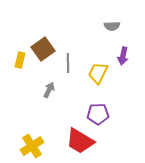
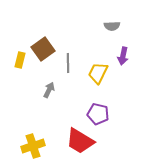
purple pentagon: rotated 15 degrees clockwise
yellow cross: moved 1 px right; rotated 15 degrees clockwise
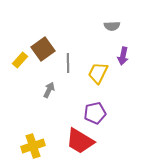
yellow rectangle: rotated 28 degrees clockwise
purple pentagon: moved 3 px left, 1 px up; rotated 25 degrees counterclockwise
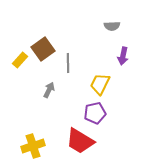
yellow trapezoid: moved 2 px right, 11 px down
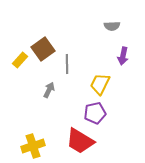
gray line: moved 1 px left, 1 px down
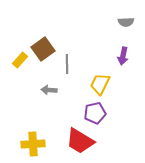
gray semicircle: moved 14 px right, 4 px up
gray arrow: rotated 112 degrees counterclockwise
yellow cross: moved 2 px up; rotated 15 degrees clockwise
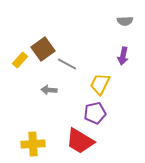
gray semicircle: moved 1 px left, 1 px up
gray line: rotated 60 degrees counterclockwise
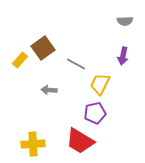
brown square: moved 1 px up
gray line: moved 9 px right
